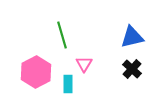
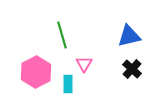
blue triangle: moved 3 px left, 1 px up
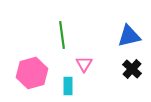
green line: rotated 8 degrees clockwise
pink hexagon: moved 4 px left, 1 px down; rotated 12 degrees clockwise
cyan rectangle: moved 2 px down
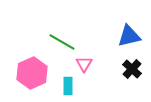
green line: moved 7 px down; rotated 52 degrees counterclockwise
pink hexagon: rotated 8 degrees counterclockwise
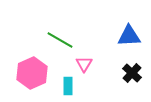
blue triangle: rotated 10 degrees clockwise
green line: moved 2 px left, 2 px up
black cross: moved 4 px down
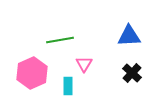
green line: rotated 40 degrees counterclockwise
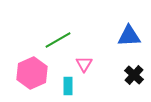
green line: moved 2 px left; rotated 20 degrees counterclockwise
black cross: moved 2 px right, 2 px down
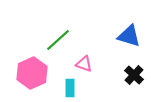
blue triangle: rotated 20 degrees clockwise
green line: rotated 12 degrees counterclockwise
pink triangle: rotated 42 degrees counterclockwise
cyan rectangle: moved 2 px right, 2 px down
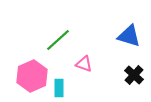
pink hexagon: moved 3 px down
cyan rectangle: moved 11 px left
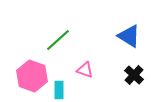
blue triangle: rotated 15 degrees clockwise
pink triangle: moved 1 px right, 6 px down
pink hexagon: rotated 16 degrees counterclockwise
cyan rectangle: moved 2 px down
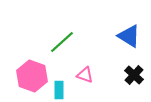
green line: moved 4 px right, 2 px down
pink triangle: moved 5 px down
